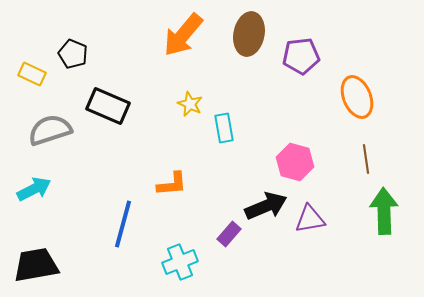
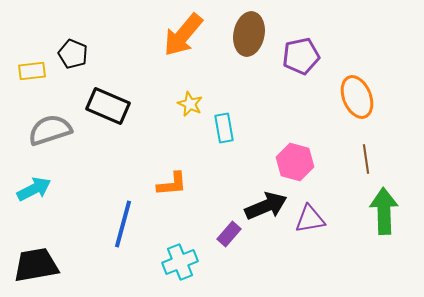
purple pentagon: rotated 6 degrees counterclockwise
yellow rectangle: moved 3 px up; rotated 32 degrees counterclockwise
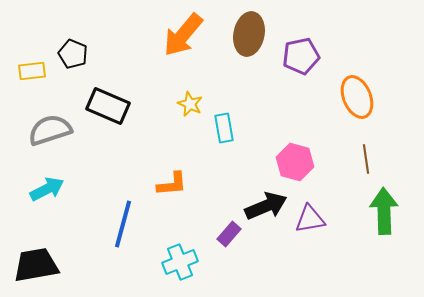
cyan arrow: moved 13 px right
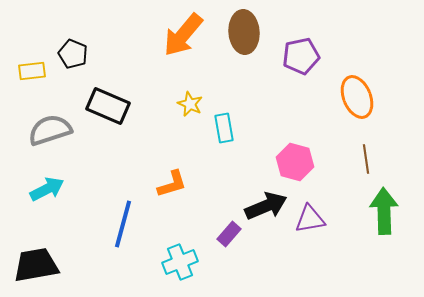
brown ellipse: moved 5 px left, 2 px up; rotated 15 degrees counterclockwise
orange L-shape: rotated 12 degrees counterclockwise
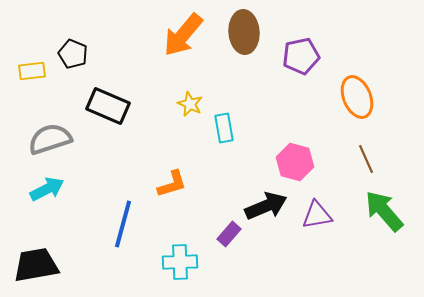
gray semicircle: moved 9 px down
brown line: rotated 16 degrees counterclockwise
green arrow: rotated 39 degrees counterclockwise
purple triangle: moved 7 px right, 4 px up
cyan cross: rotated 20 degrees clockwise
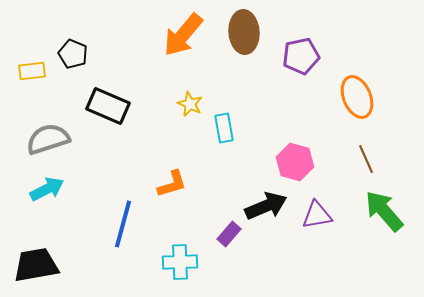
gray semicircle: moved 2 px left
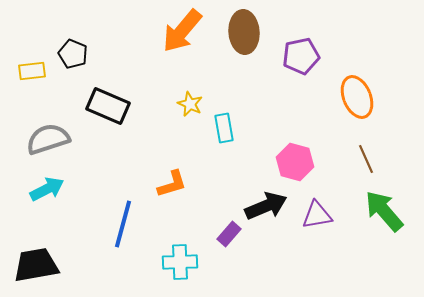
orange arrow: moved 1 px left, 4 px up
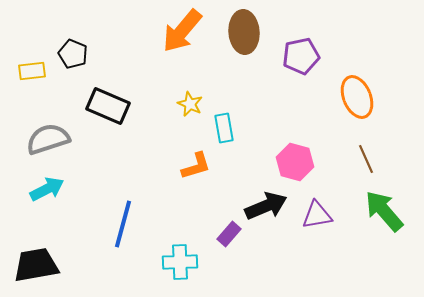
orange L-shape: moved 24 px right, 18 px up
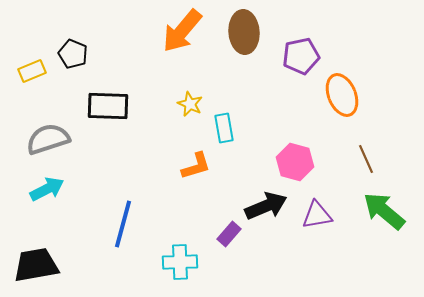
yellow rectangle: rotated 16 degrees counterclockwise
orange ellipse: moved 15 px left, 2 px up
black rectangle: rotated 21 degrees counterclockwise
green arrow: rotated 9 degrees counterclockwise
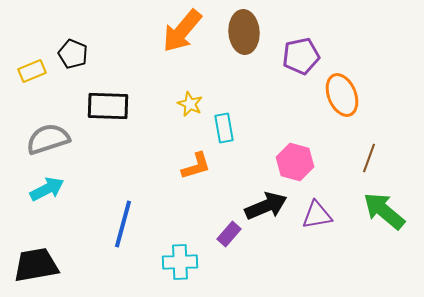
brown line: moved 3 px right, 1 px up; rotated 44 degrees clockwise
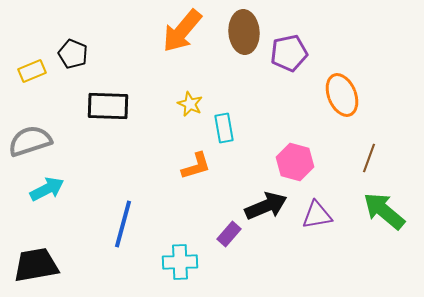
purple pentagon: moved 12 px left, 3 px up
gray semicircle: moved 18 px left, 2 px down
